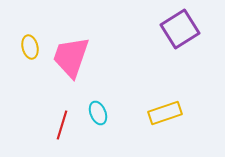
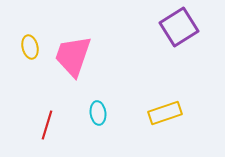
purple square: moved 1 px left, 2 px up
pink trapezoid: moved 2 px right, 1 px up
cyan ellipse: rotated 15 degrees clockwise
red line: moved 15 px left
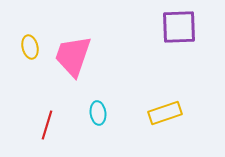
purple square: rotated 30 degrees clockwise
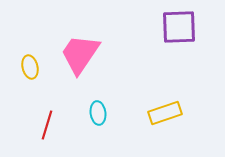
yellow ellipse: moved 20 px down
pink trapezoid: moved 7 px right, 2 px up; rotated 15 degrees clockwise
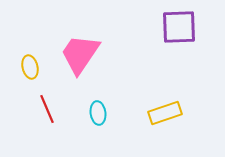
red line: moved 16 px up; rotated 40 degrees counterclockwise
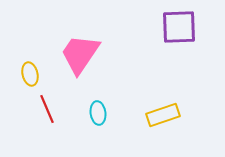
yellow ellipse: moved 7 px down
yellow rectangle: moved 2 px left, 2 px down
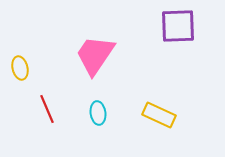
purple square: moved 1 px left, 1 px up
pink trapezoid: moved 15 px right, 1 px down
yellow ellipse: moved 10 px left, 6 px up
yellow rectangle: moved 4 px left; rotated 44 degrees clockwise
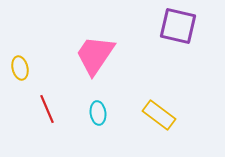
purple square: rotated 15 degrees clockwise
yellow rectangle: rotated 12 degrees clockwise
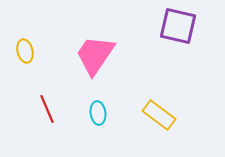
yellow ellipse: moved 5 px right, 17 px up
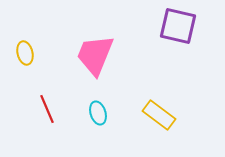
yellow ellipse: moved 2 px down
pink trapezoid: rotated 12 degrees counterclockwise
cyan ellipse: rotated 10 degrees counterclockwise
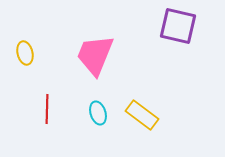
red line: rotated 24 degrees clockwise
yellow rectangle: moved 17 px left
